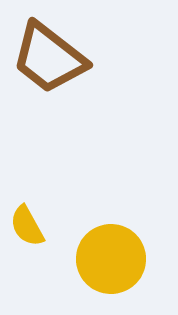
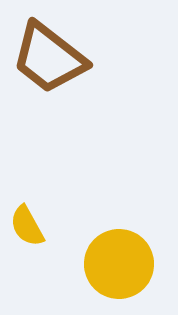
yellow circle: moved 8 px right, 5 px down
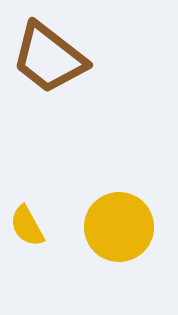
yellow circle: moved 37 px up
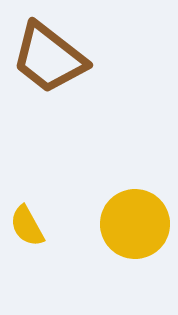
yellow circle: moved 16 px right, 3 px up
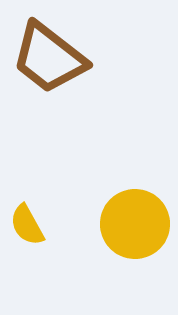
yellow semicircle: moved 1 px up
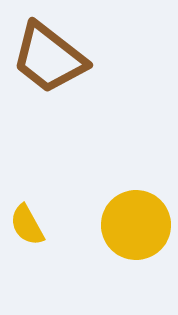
yellow circle: moved 1 px right, 1 px down
